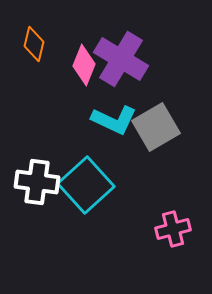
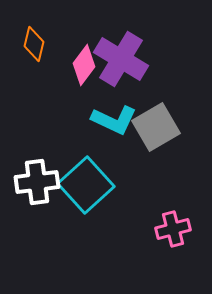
pink diamond: rotated 15 degrees clockwise
white cross: rotated 15 degrees counterclockwise
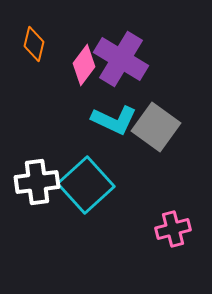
gray square: rotated 24 degrees counterclockwise
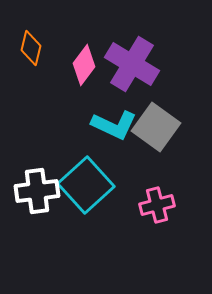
orange diamond: moved 3 px left, 4 px down
purple cross: moved 11 px right, 5 px down
cyan L-shape: moved 5 px down
white cross: moved 9 px down
pink cross: moved 16 px left, 24 px up
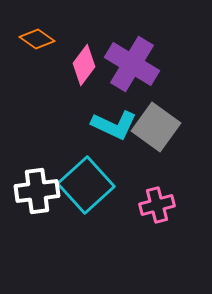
orange diamond: moved 6 px right, 9 px up; rotated 68 degrees counterclockwise
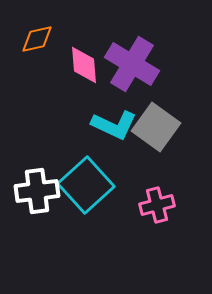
orange diamond: rotated 48 degrees counterclockwise
pink diamond: rotated 42 degrees counterclockwise
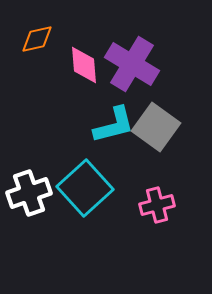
cyan L-shape: rotated 39 degrees counterclockwise
cyan square: moved 1 px left, 3 px down
white cross: moved 8 px left, 2 px down; rotated 12 degrees counterclockwise
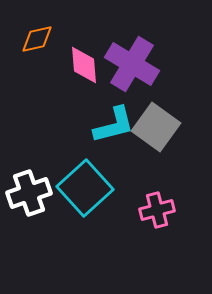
pink cross: moved 5 px down
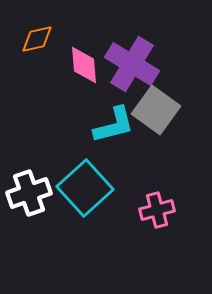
gray square: moved 17 px up
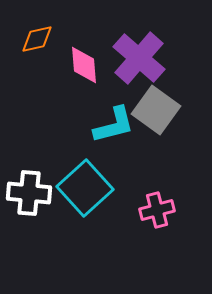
purple cross: moved 7 px right, 6 px up; rotated 10 degrees clockwise
white cross: rotated 24 degrees clockwise
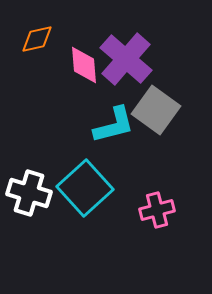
purple cross: moved 13 px left, 1 px down
white cross: rotated 12 degrees clockwise
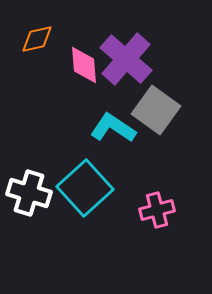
cyan L-shape: moved 1 px left, 3 px down; rotated 132 degrees counterclockwise
